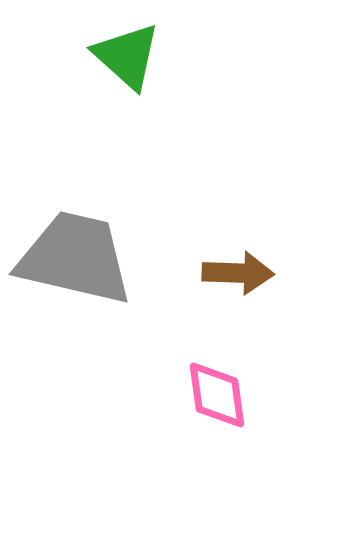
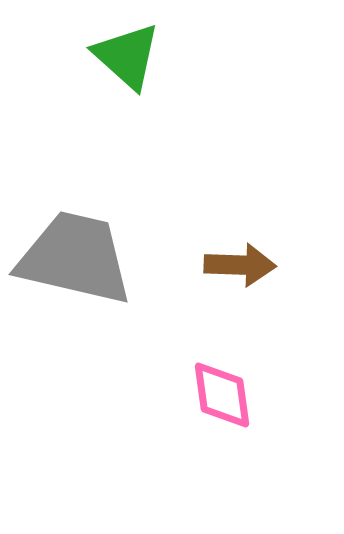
brown arrow: moved 2 px right, 8 px up
pink diamond: moved 5 px right
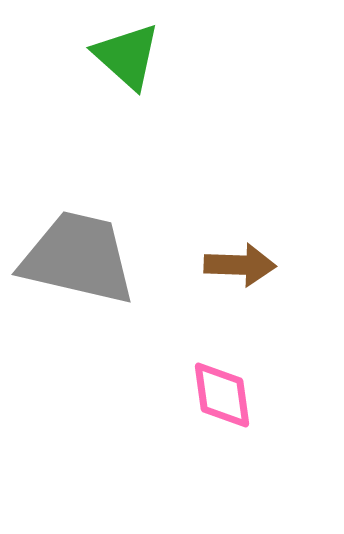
gray trapezoid: moved 3 px right
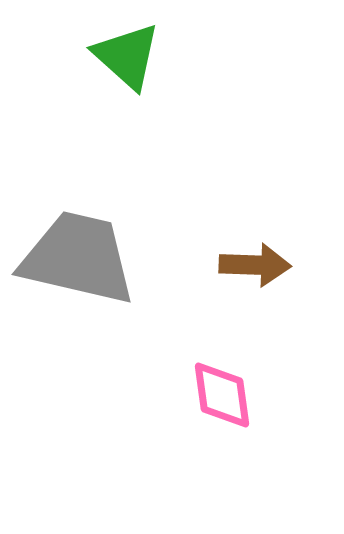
brown arrow: moved 15 px right
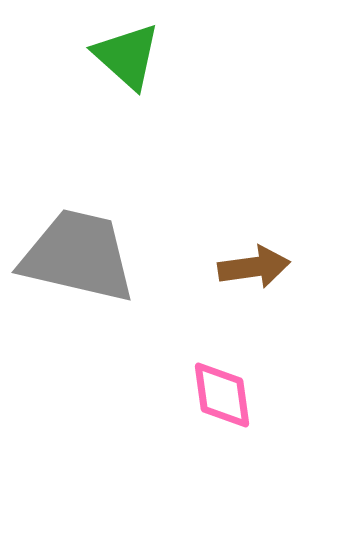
gray trapezoid: moved 2 px up
brown arrow: moved 1 px left, 2 px down; rotated 10 degrees counterclockwise
